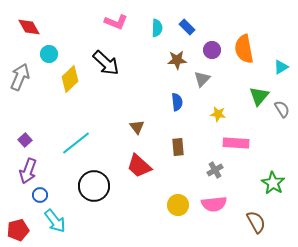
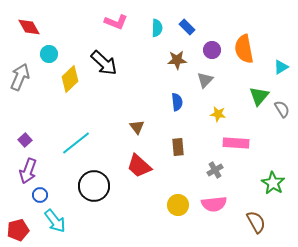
black arrow: moved 2 px left
gray triangle: moved 3 px right, 1 px down
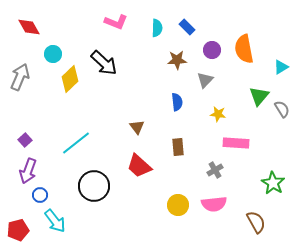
cyan circle: moved 4 px right
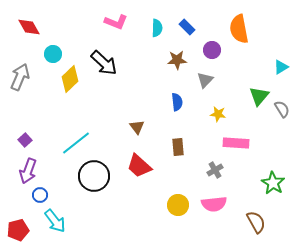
orange semicircle: moved 5 px left, 20 px up
black circle: moved 10 px up
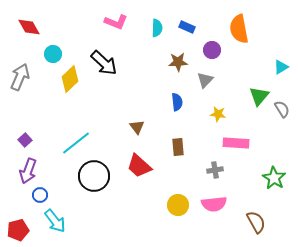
blue rectangle: rotated 21 degrees counterclockwise
brown star: moved 1 px right, 2 px down
gray cross: rotated 21 degrees clockwise
green star: moved 1 px right, 5 px up
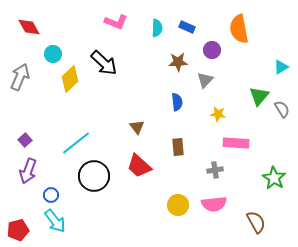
blue circle: moved 11 px right
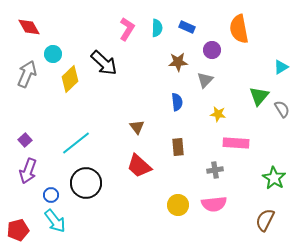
pink L-shape: moved 11 px right, 7 px down; rotated 80 degrees counterclockwise
gray arrow: moved 7 px right, 3 px up
black circle: moved 8 px left, 7 px down
brown semicircle: moved 9 px right, 2 px up; rotated 125 degrees counterclockwise
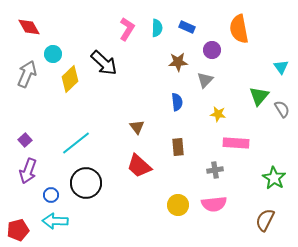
cyan triangle: rotated 35 degrees counterclockwise
cyan arrow: rotated 130 degrees clockwise
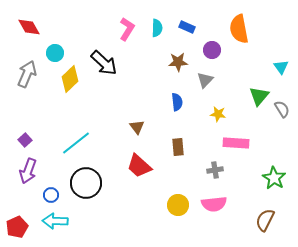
cyan circle: moved 2 px right, 1 px up
red pentagon: moved 1 px left, 3 px up; rotated 10 degrees counterclockwise
